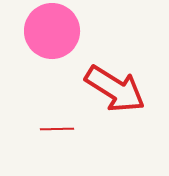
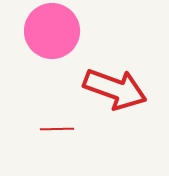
red arrow: rotated 12 degrees counterclockwise
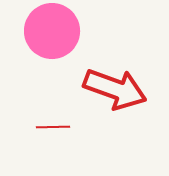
red line: moved 4 px left, 2 px up
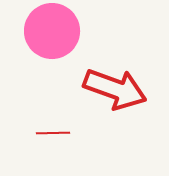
red line: moved 6 px down
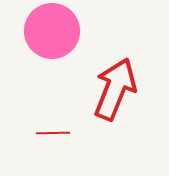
red arrow: rotated 88 degrees counterclockwise
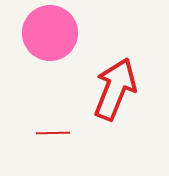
pink circle: moved 2 px left, 2 px down
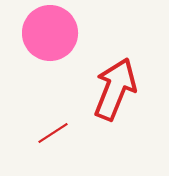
red line: rotated 32 degrees counterclockwise
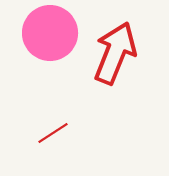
red arrow: moved 36 px up
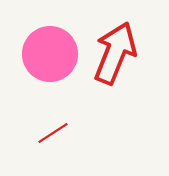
pink circle: moved 21 px down
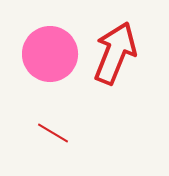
red line: rotated 64 degrees clockwise
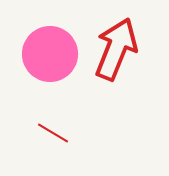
red arrow: moved 1 px right, 4 px up
